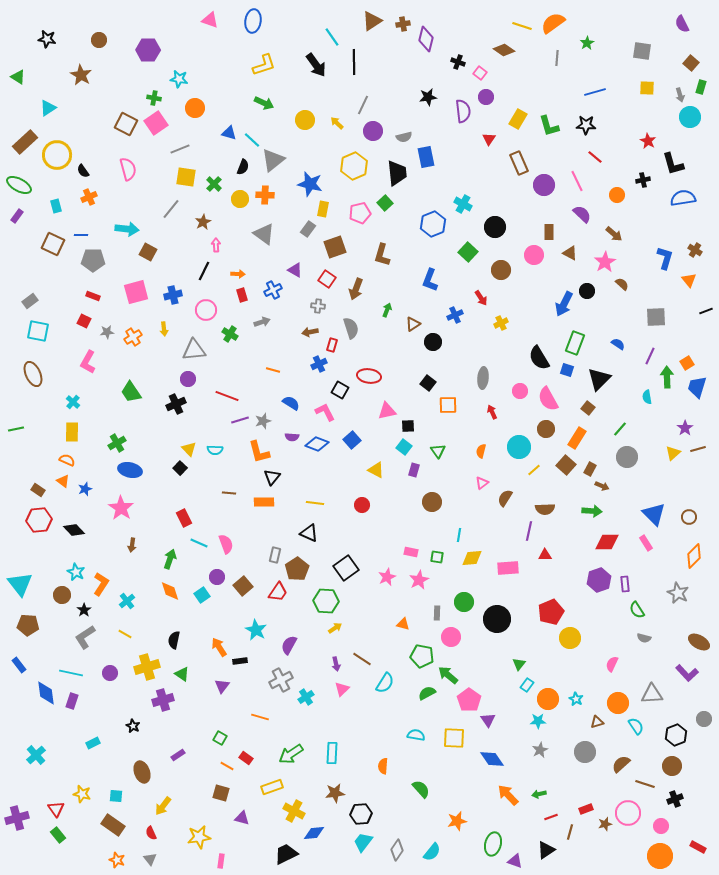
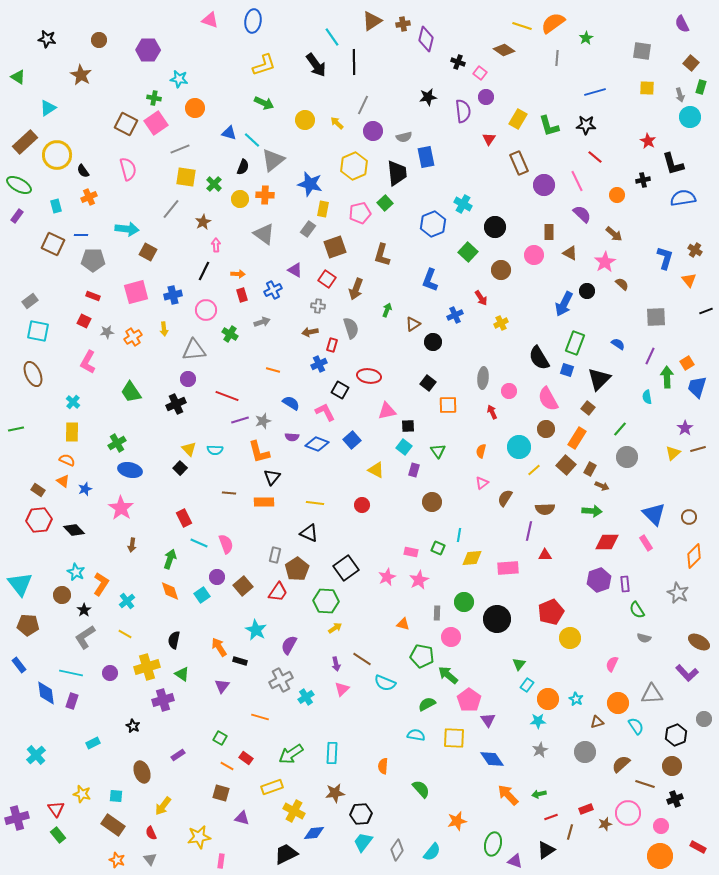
green star at (587, 43): moved 1 px left, 5 px up
pink circle at (520, 391): moved 11 px left
green square at (437, 557): moved 1 px right, 9 px up; rotated 16 degrees clockwise
black rectangle at (240, 661): rotated 24 degrees clockwise
cyan semicircle at (385, 683): rotated 80 degrees clockwise
green semicircle at (427, 693): moved 11 px down
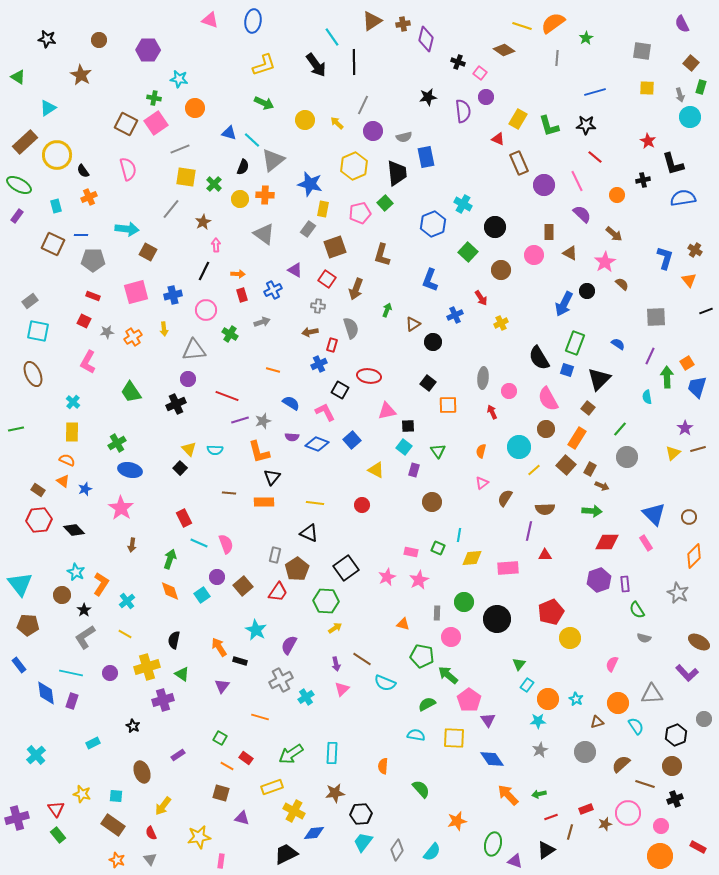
red triangle at (489, 139): moved 9 px right; rotated 40 degrees counterclockwise
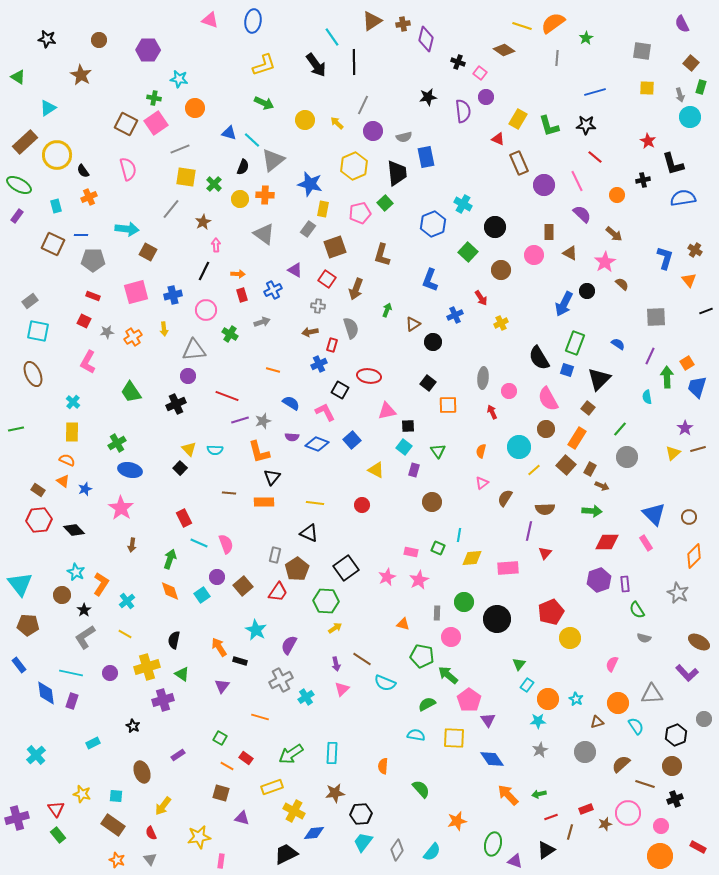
purple circle at (188, 379): moved 3 px up
red triangle at (545, 555): moved 2 px up; rotated 48 degrees counterclockwise
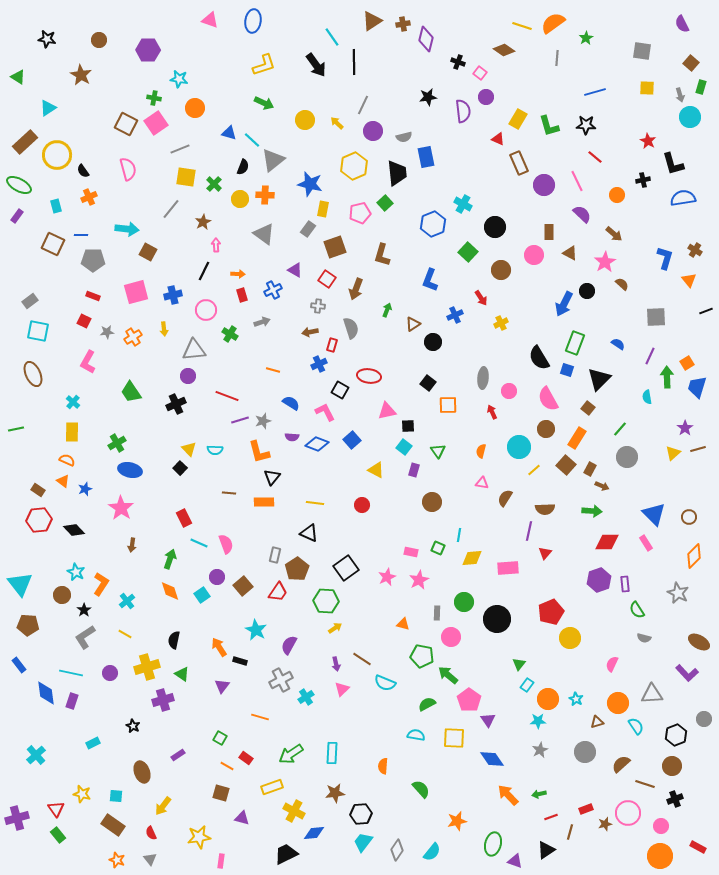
pink triangle at (482, 483): rotated 48 degrees clockwise
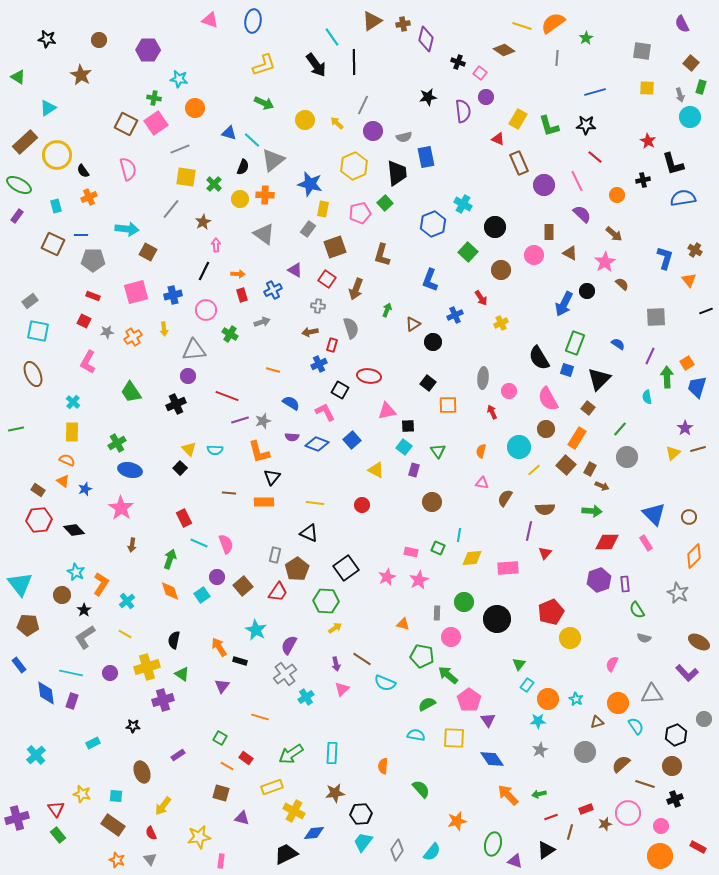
gray cross at (281, 680): moved 4 px right, 6 px up; rotated 10 degrees counterclockwise
black star at (133, 726): rotated 24 degrees counterclockwise
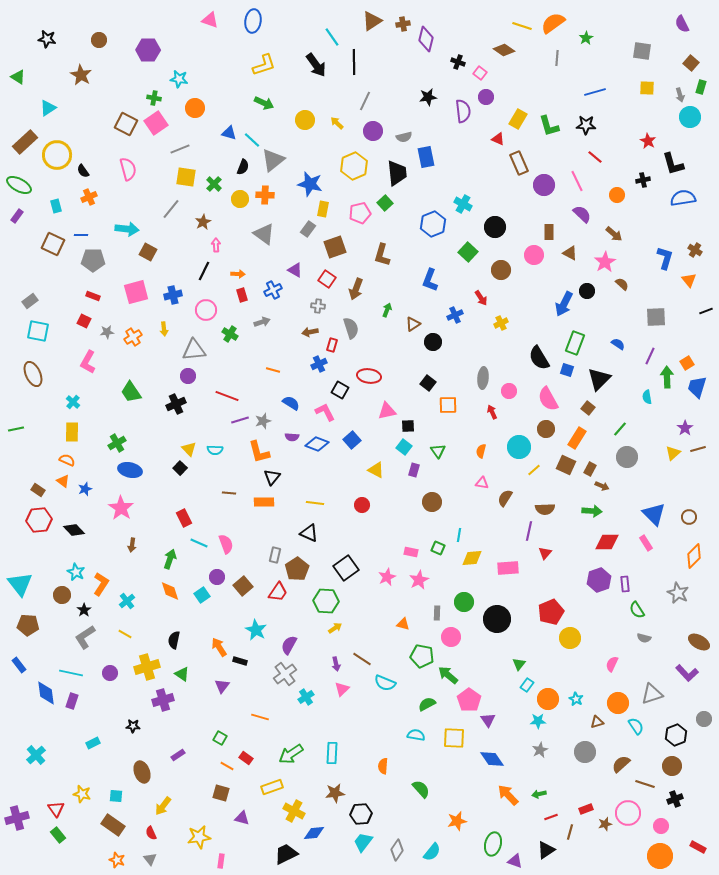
gray line at (363, 105): moved 2 px right, 4 px up
brown square at (566, 465): rotated 18 degrees counterclockwise
gray triangle at (652, 694): rotated 15 degrees counterclockwise
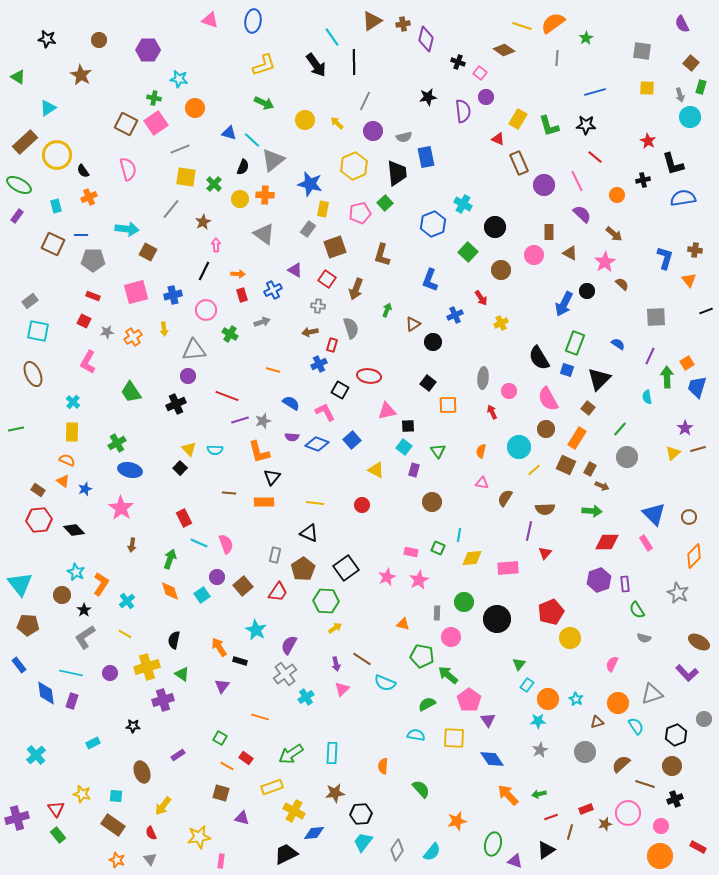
brown cross at (695, 250): rotated 24 degrees counterclockwise
brown pentagon at (297, 569): moved 6 px right
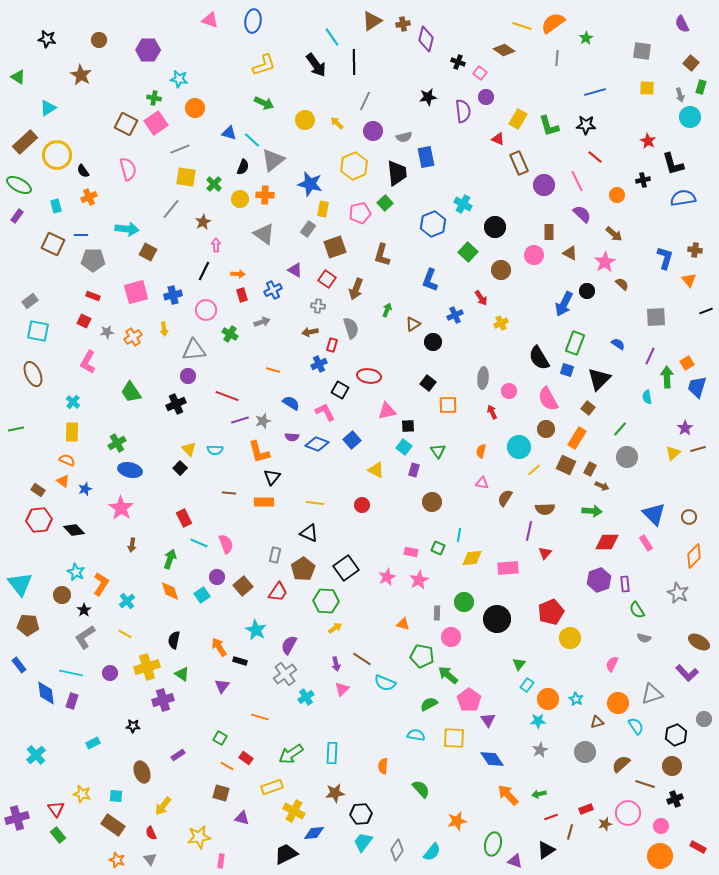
green semicircle at (427, 704): moved 2 px right
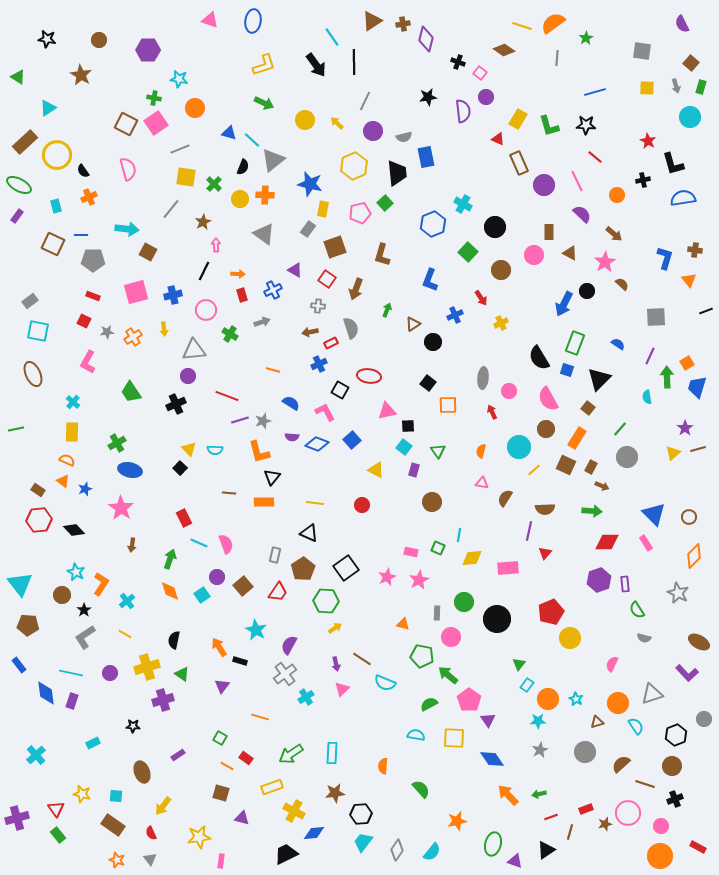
gray arrow at (680, 95): moved 4 px left, 9 px up
red rectangle at (332, 345): moved 1 px left, 2 px up; rotated 48 degrees clockwise
brown rectangle at (590, 469): moved 1 px right, 2 px up
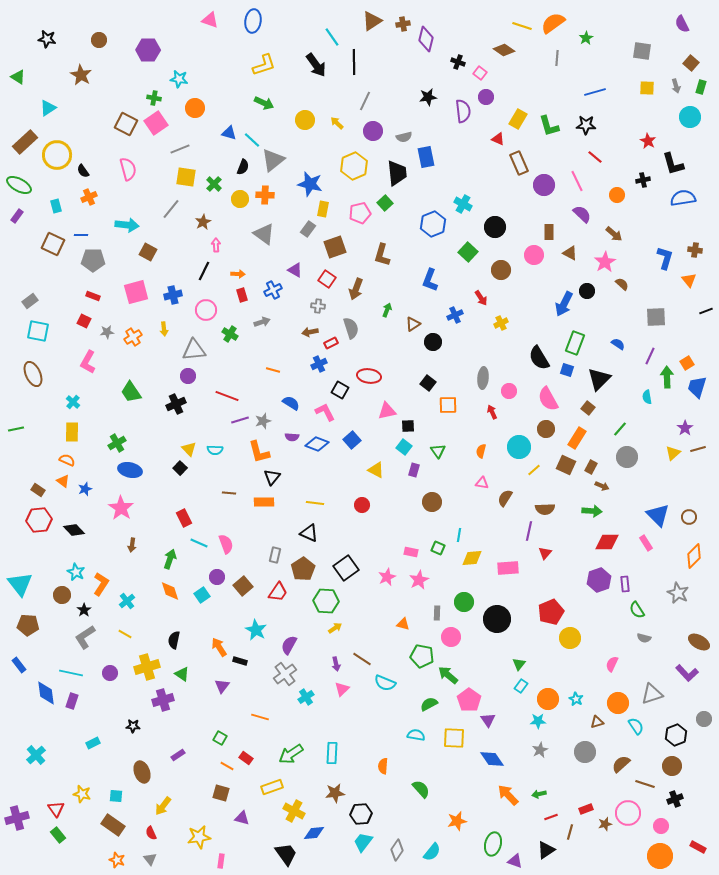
cyan arrow at (127, 229): moved 4 px up
blue triangle at (654, 514): moved 4 px right, 1 px down
cyan rectangle at (527, 685): moved 6 px left, 1 px down
black trapezoid at (286, 854): rotated 80 degrees clockwise
